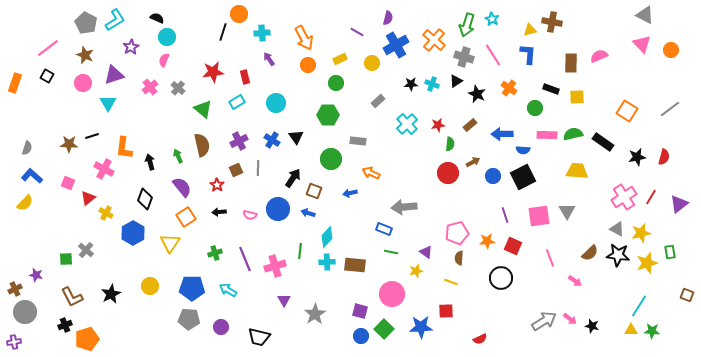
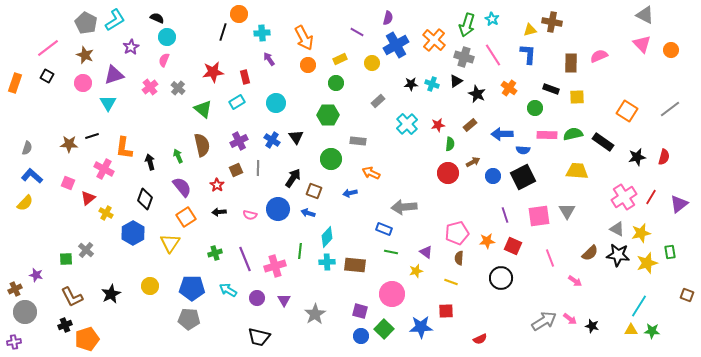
purple circle at (221, 327): moved 36 px right, 29 px up
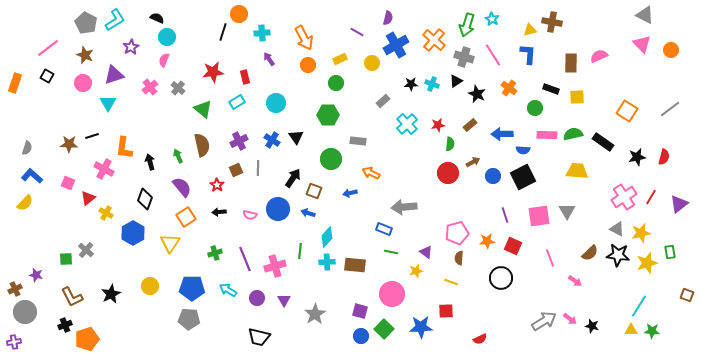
gray rectangle at (378, 101): moved 5 px right
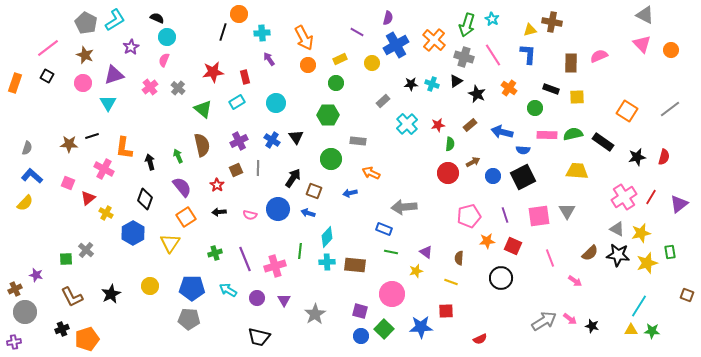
blue arrow at (502, 134): moved 2 px up; rotated 15 degrees clockwise
pink pentagon at (457, 233): moved 12 px right, 17 px up
black cross at (65, 325): moved 3 px left, 4 px down
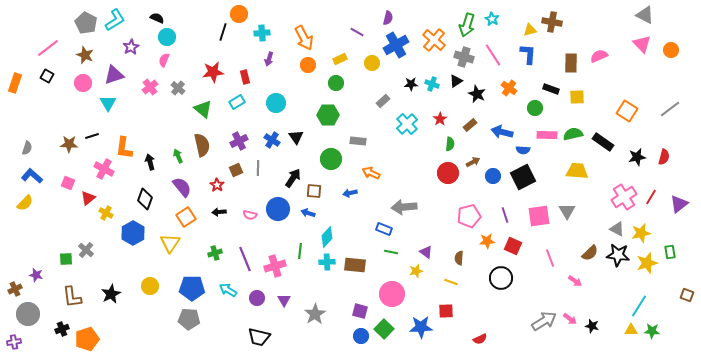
purple arrow at (269, 59): rotated 128 degrees counterclockwise
red star at (438, 125): moved 2 px right, 6 px up; rotated 24 degrees counterclockwise
brown square at (314, 191): rotated 14 degrees counterclockwise
brown L-shape at (72, 297): rotated 20 degrees clockwise
gray circle at (25, 312): moved 3 px right, 2 px down
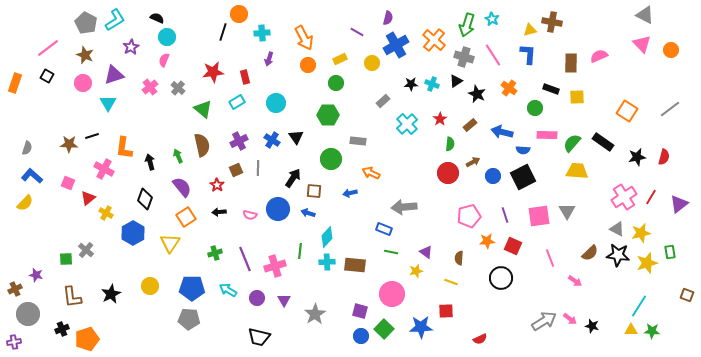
green semicircle at (573, 134): moved 1 px left, 9 px down; rotated 36 degrees counterclockwise
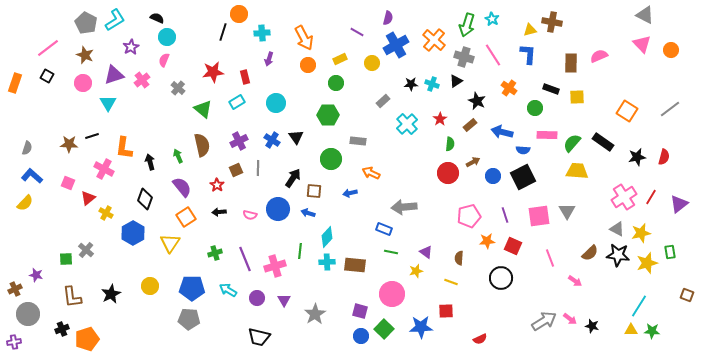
pink cross at (150, 87): moved 8 px left, 7 px up
black star at (477, 94): moved 7 px down
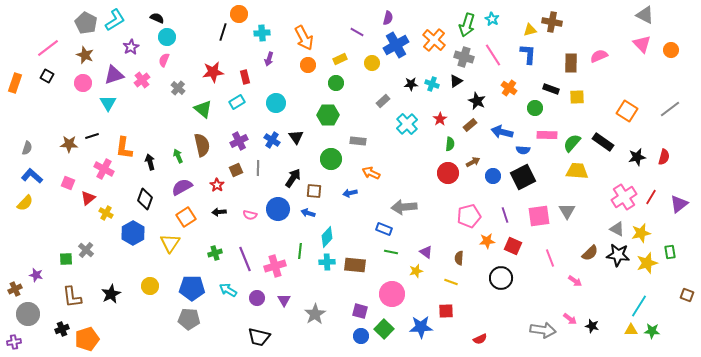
purple semicircle at (182, 187): rotated 80 degrees counterclockwise
gray arrow at (544, 321): moved 1 px left, 9 px down; rotated 40 degrees clockwise
